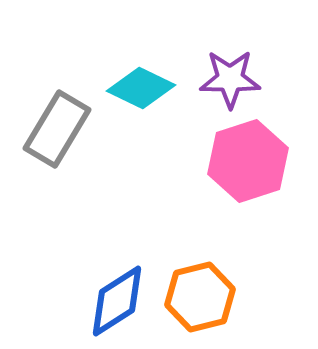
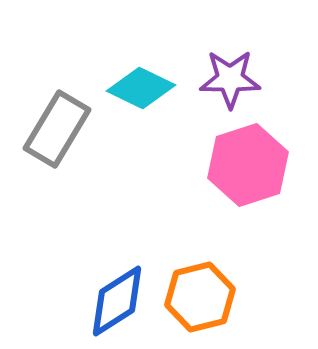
pink hexagon: moved 4 px down
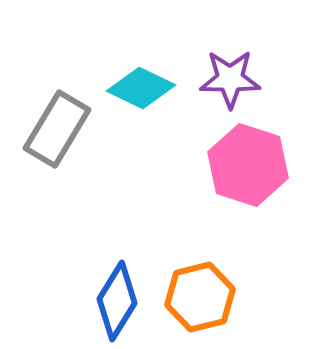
pink hexagon: rotated 24 degrees counterclockwise
blue diamond: rotated 26 degrees counterclockwise
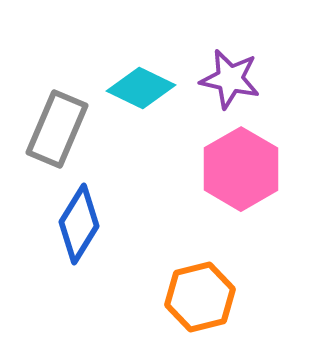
purple star: rotated 12 degrees clockwise
gray rectangle: rotated 8 degrees counterclockwise
pink hexagon: moved 7 px left, 4 px down; rotated 12 degrees clockwise
blue diamond: moved 38 px left, 77 px up
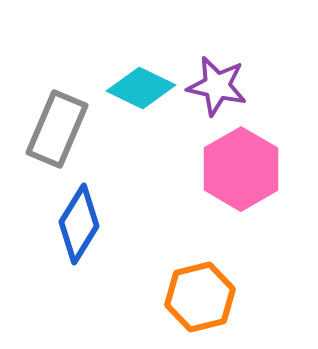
purple star: moved 13 px left, 7 px down
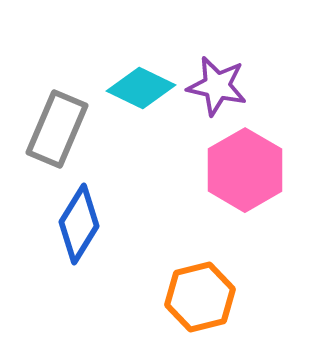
pink hexagon: moved 4 px right, 1 px down
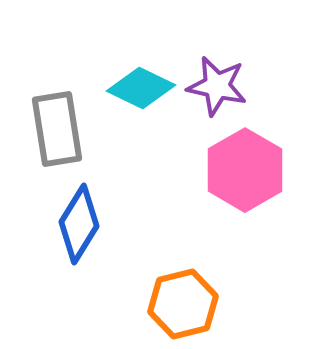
gray rectangle: rotated 32 degrees counterclockwise
orange hexagon: moved 17 px left, 7 px down
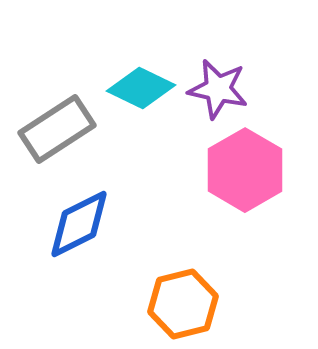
purple star: moved 1 px right, 3 px down
gray rectangle: rotated 66 degrees clockwise
blue diamond: rotated 32 degrees clockwise
